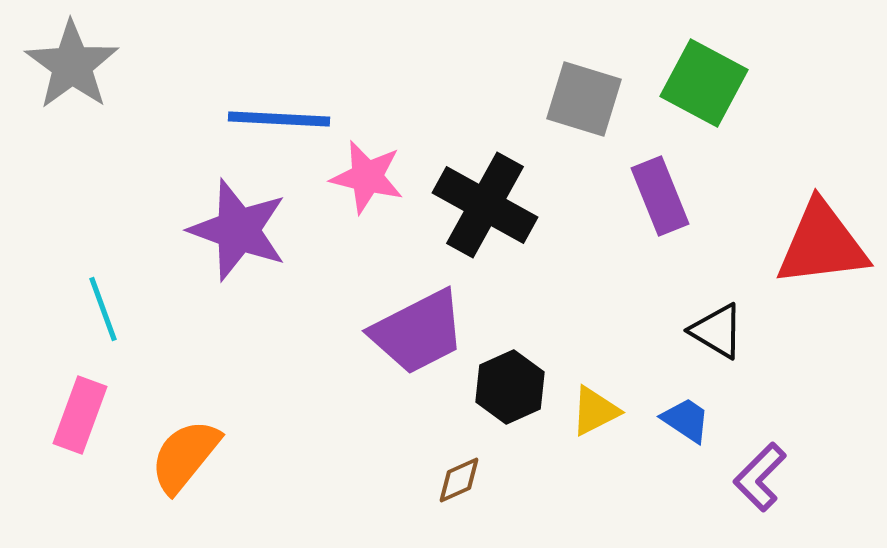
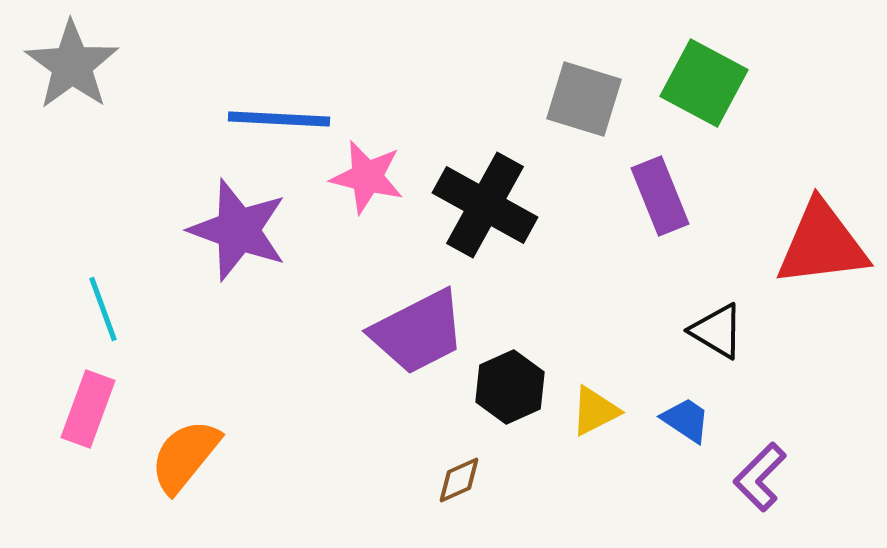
pink rectangle: moved 8 px right, 6 px up
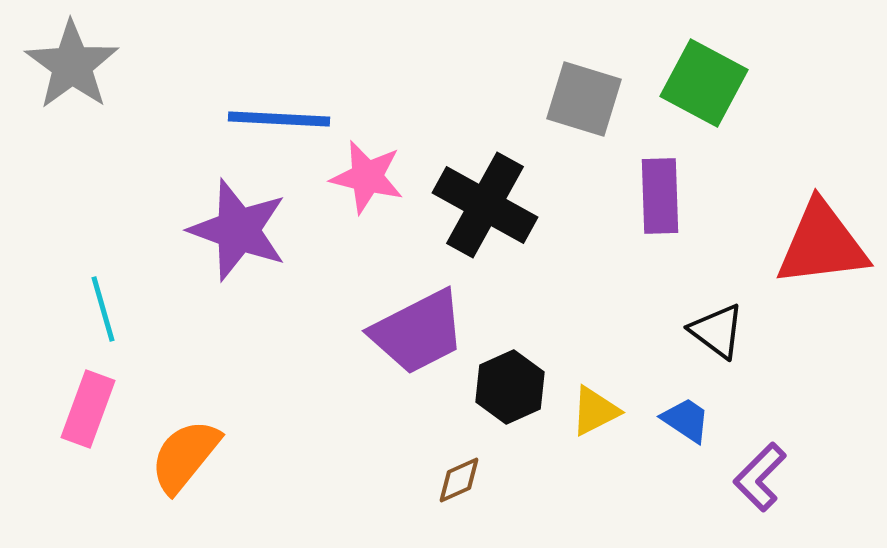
purple rectangle: rotated 20 degrees clockwise
cyan line: rotated 4 degrees clockwise
black triangle: rotated 6 degrees clockwise
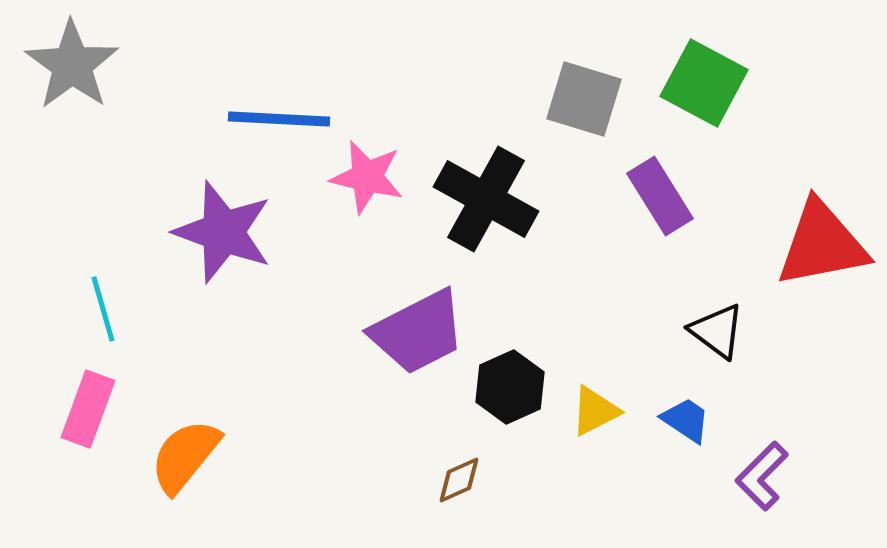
purple rectangle: rotated 30 degrees counterclockwise
black cross: moved 1 px right, 6 px up
purple star: moved 15 px left, 2 px down
red triangle: rotated 4 degrees counterclockwise
purple L-shape: moved 2 px right, 1 px up
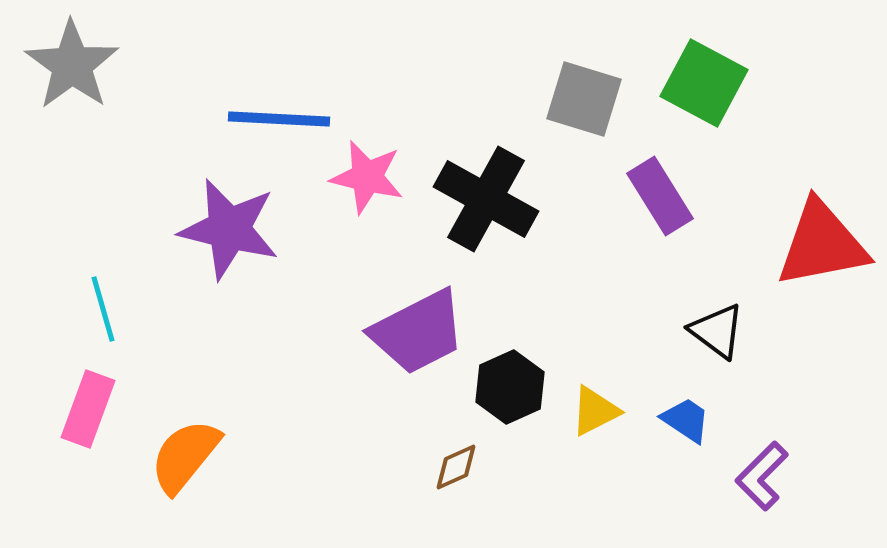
purple star: moved 6 px right, 3 px up; rotated 6 degrees counterclockwise
brown diamond: moved 3 px left, 13 px up
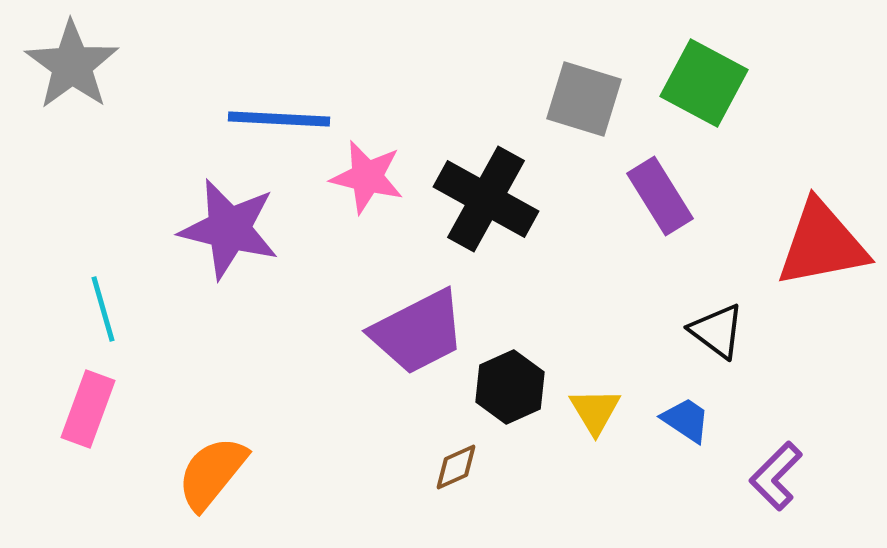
yellow triangle: rotated 34 degrees counterclockwise
orange semicircle: moved 27 px right, 17 px down
purple L-shape: moved 14 px right
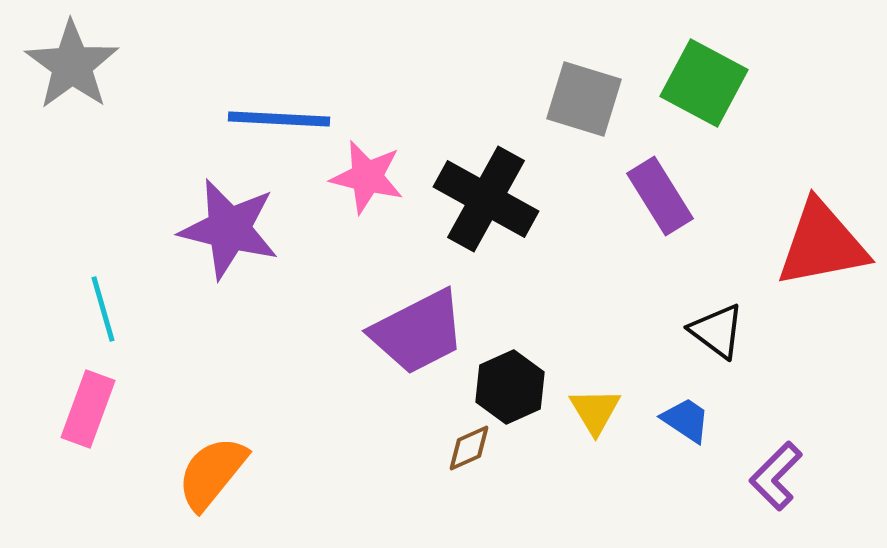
brown diamond: moved 13 px right, 19 px up
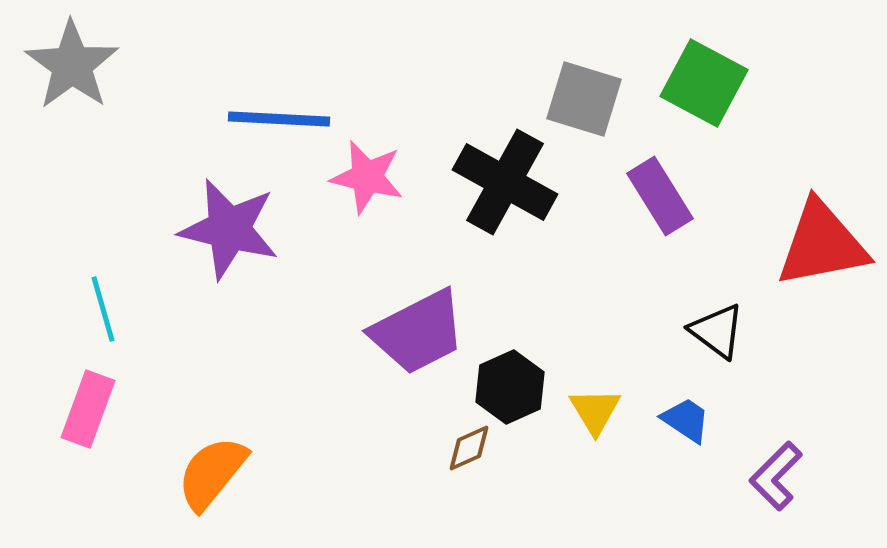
black cross: moved 19 px right, 17 px up
